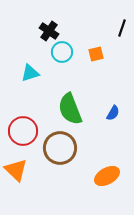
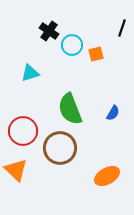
cyan circle: moved 10 px right, 7 px up
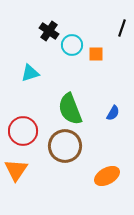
orange square: rotated 14 degrees clockwise
brown circle: moved 5 px right, 2 px up
orange triangle: rotated 20 degrees clockwise
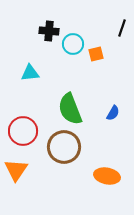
black cross: rotated 30 degrees counterclockwise
cyan circle: moved 1 px right, 1 px up
orange square: rotated 14 degrees counterclockwise
cyan triangle: rotated 12 degrees clockwise
brown circle: moved 1 px left, 1 px down
orange ellipse: rotated 40 degrees clockwise
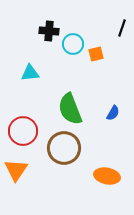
brown circle: moved 1 px down
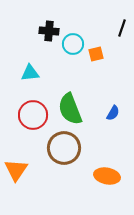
red circle: moved 10 px right, 16 px up
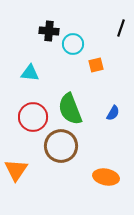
black line: moved 1 px left
orange square: moved 11 px down
cyan triangle: rotated 12 degrees clockwise
red circle: moved 2 px down
brown circle: moved 3 px left, 2 px up
orange ellipse: moved 1 px left, 1 px down
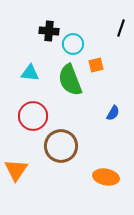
green semicircle: moved 29 px up
red circle: moved 1 px up
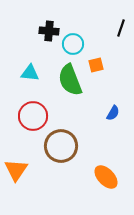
orange ellipse: rotated 35 degrees clockwise
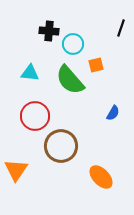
green semicircle: rotated 20 degrees counterclockwise
red circle: moved 2 px right
orange ellipse: moved 5 px left
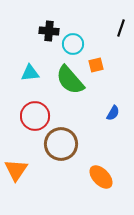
cyan triangle: rotated 12 degrees counterclockwise
brown circle: moved 2 px up
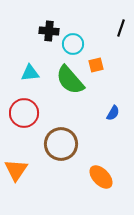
red circle: moved 11 px left, 3 px up
